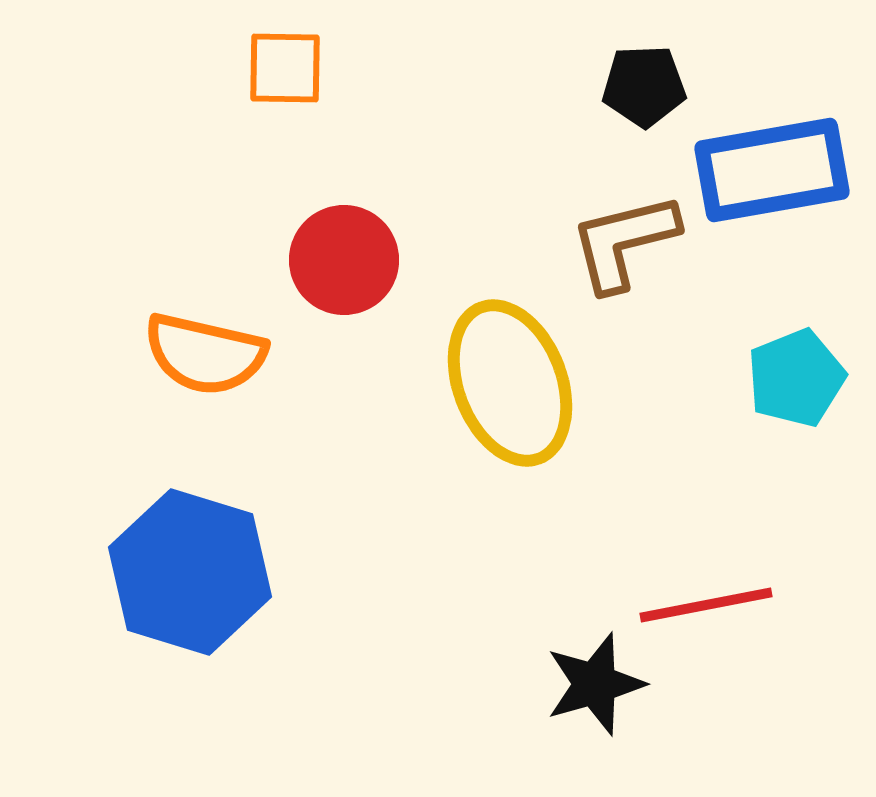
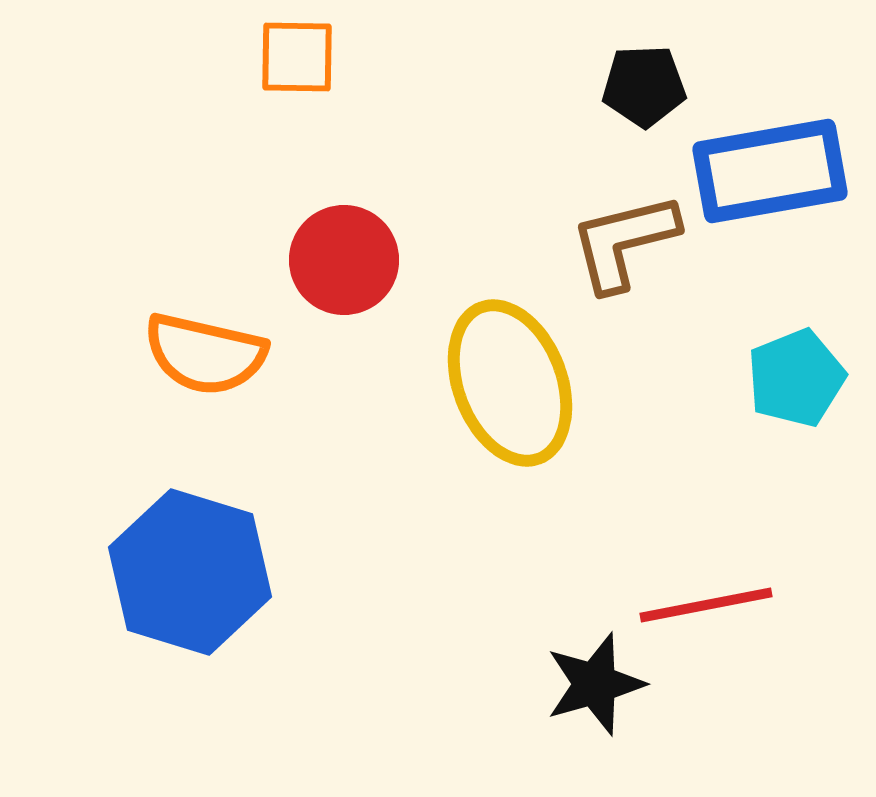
orange square: moved 12 px right, 11 px up
blue rectangle: moved 2 px left, 1 px down
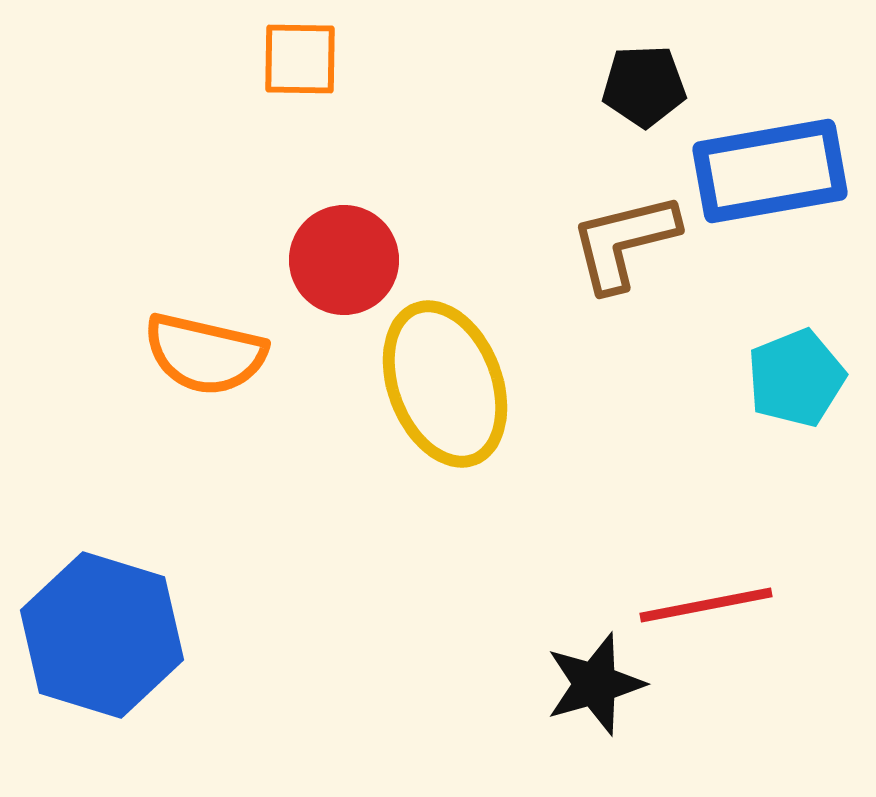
orange square: moved 3 px right, 2 px down
yellow ellipse: moved 65 px left, 1 px down
blue hexagon: moved 88 px left, 63 px down
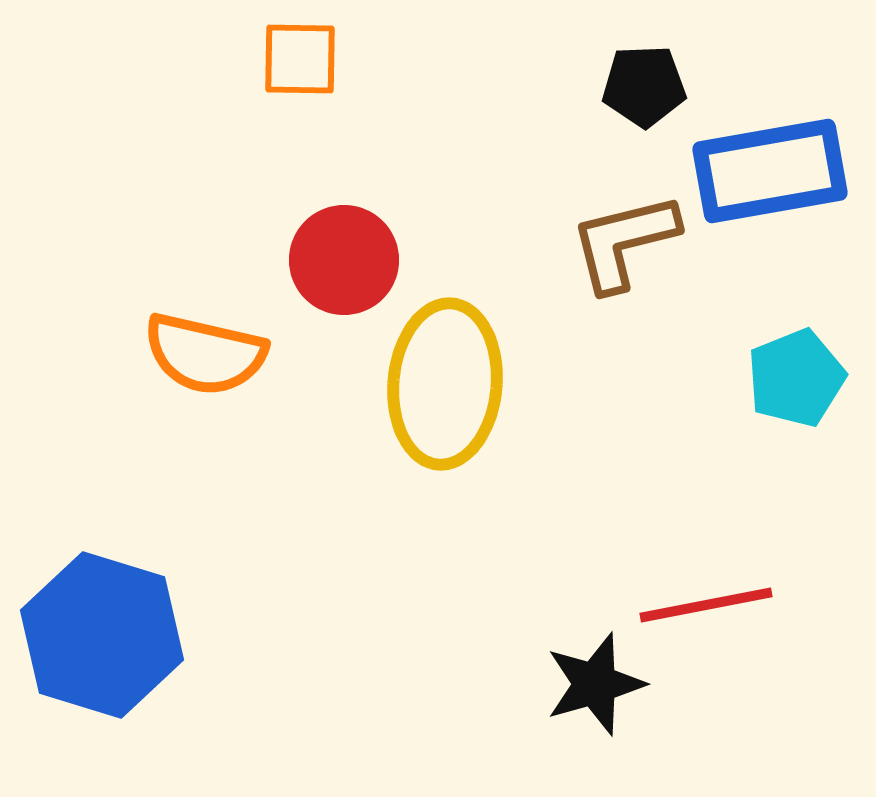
yellow ellipse: rotated 26 degrees clockwise
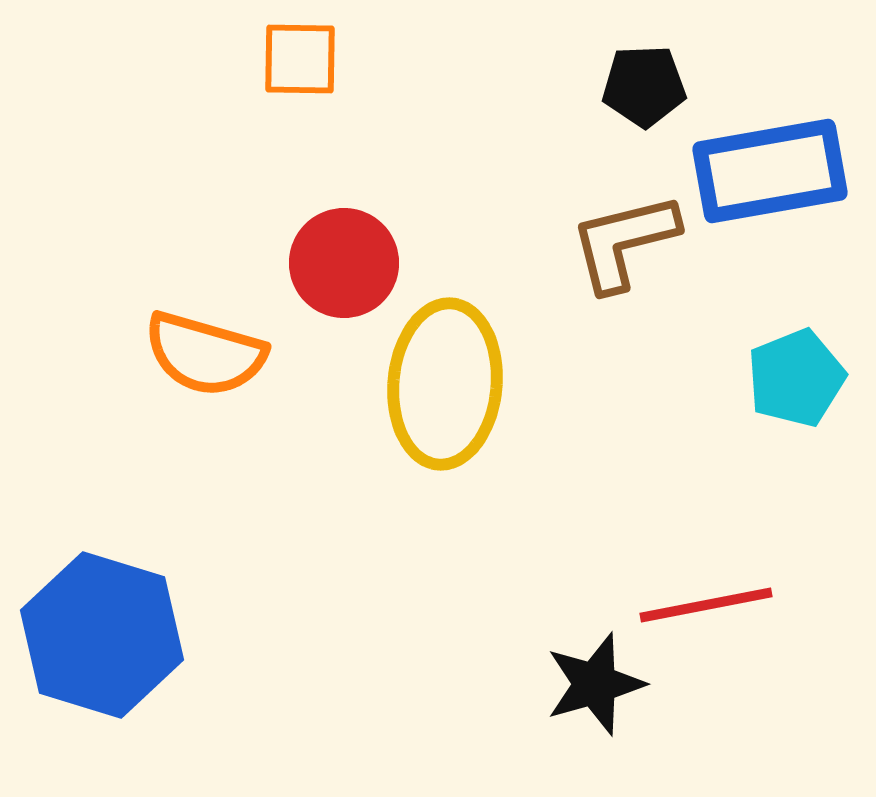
red circle: moved 3 px down
orange semicircle: rotated 3 degrees clockwise
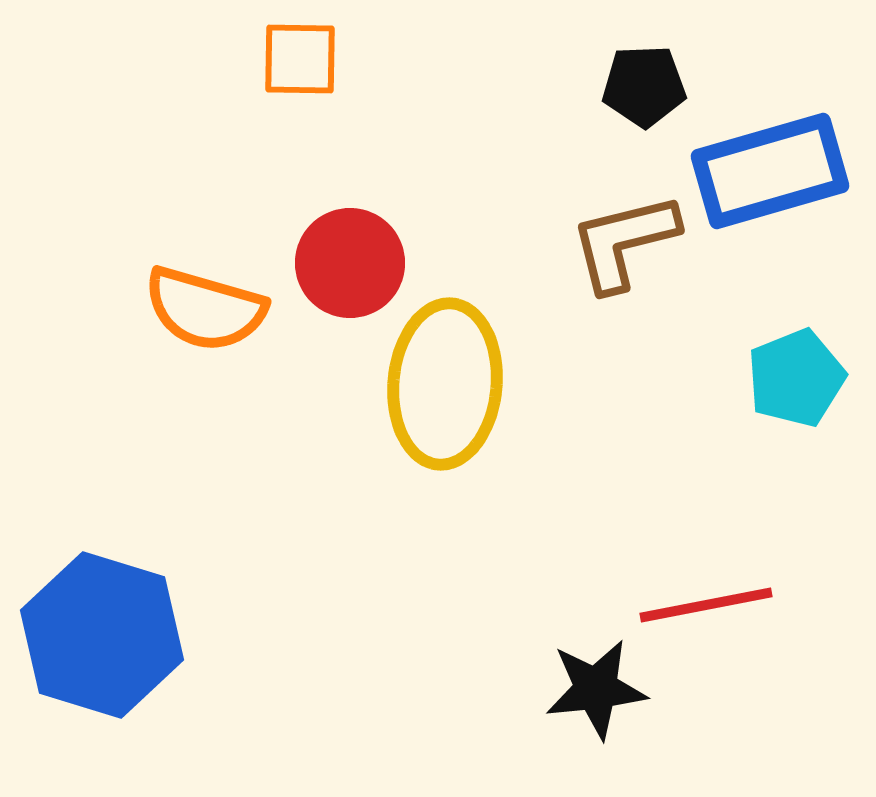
blue rectangle: rotated 6 degrees counterclockwise
red circle: moved 6 px right
orange semicircle: moved 45 px up
black star: moved 1 px right, 5 px down; rotated 10 degrees clockwise
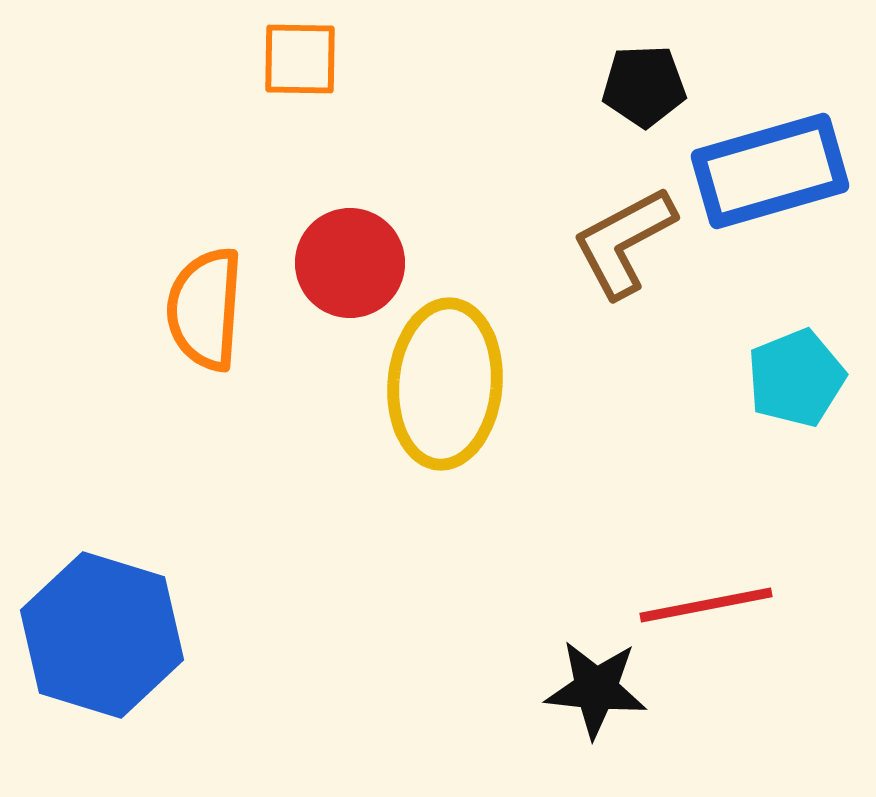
brown L-shape: rotated 14 degrees counterclockwise
orange semicircle: rotated 78 degrees clockwise
black star: rotated 12 degrees clockwise
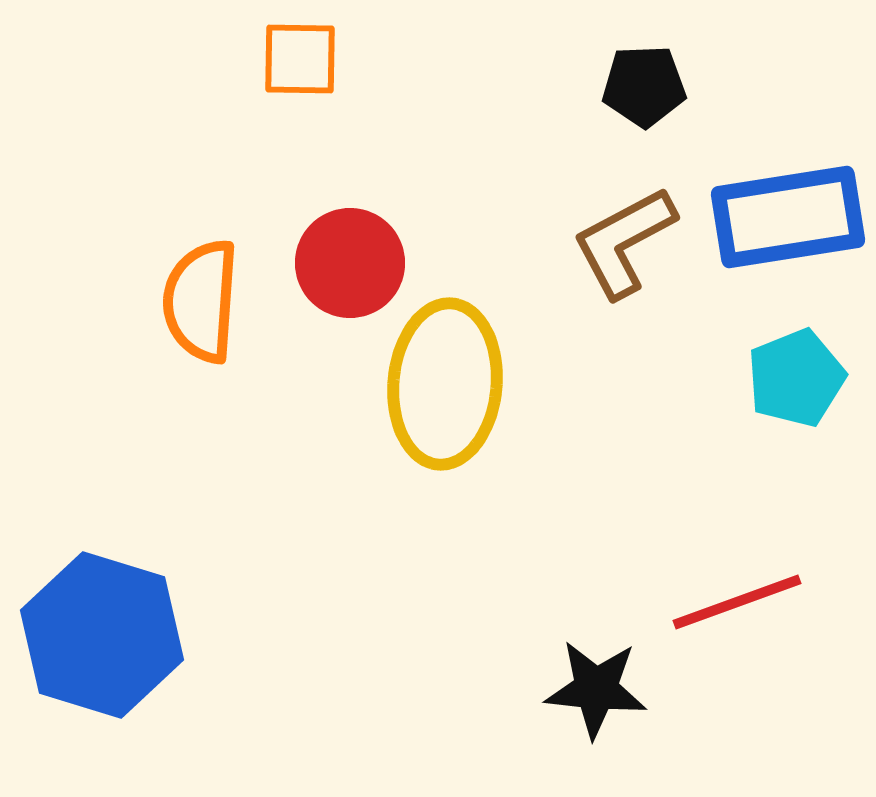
blue rectangle: moved 18 px right, 46 px down; rotated 7 degrees clockwise
orange semicircle: moved 4 px left, 8 px up
red line: moved 31 px right, 3 px up; rotated 9 degrees counterclockwise
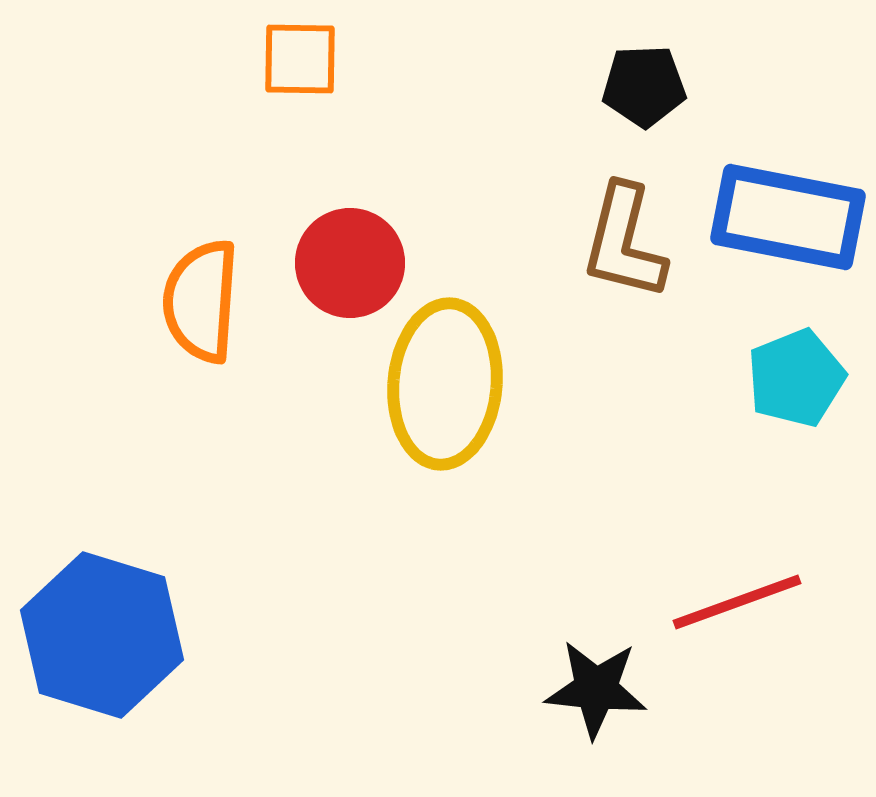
blue rectangle: rotated 20 degrees clockwise
brown L-shape: rotated 48 degrees counterclockwise
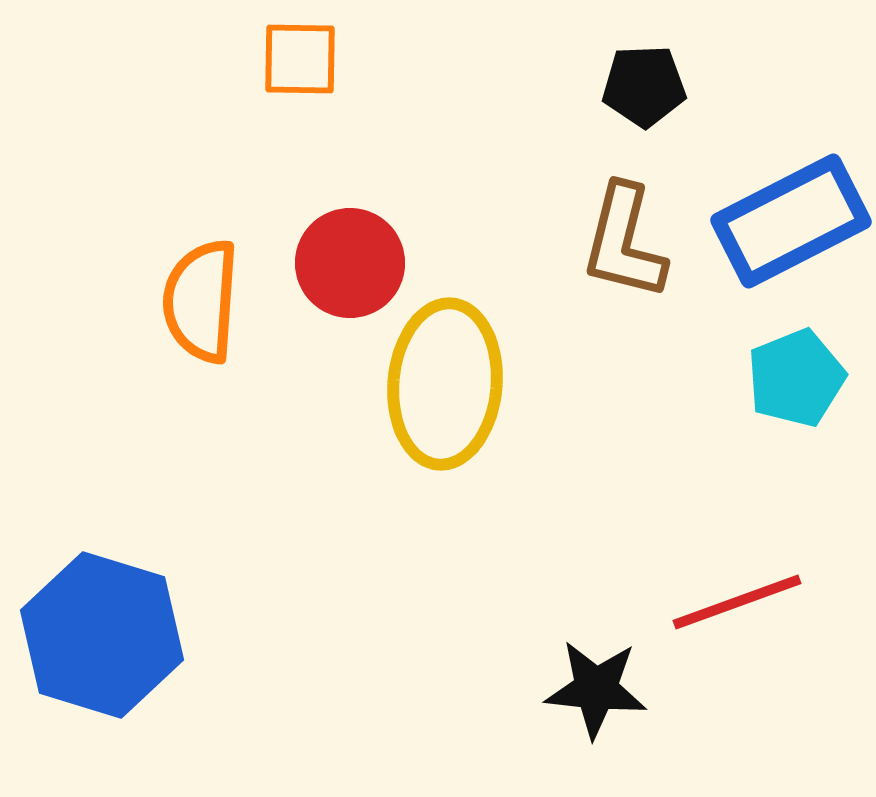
blue rectangle: moved 3 px right, 4 px down; rotated 38 degrees counterclockwise
